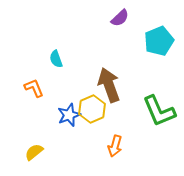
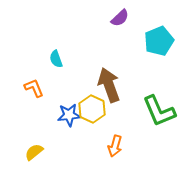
yellow hexagon: rotated 12 degrees counterclockwise
blue star: rotated 15 degrees clockwise
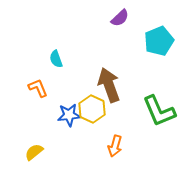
orange L-shape: moved 4 px right
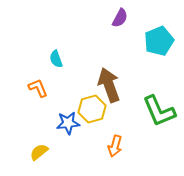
purple semicircle: rotated 18 degrees counterclockwise
yellow hexagon: rotated 20 degrees clockwise
blue star: moved 1 px left, 8 px down
yellow semicircle: moved 5 px right
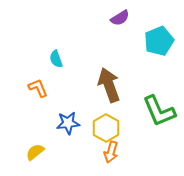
purple semicircle: rotated 30 degrees clockwise
yellow hexagon: moved 14 px right, 19 px down; rotated 16 degrees counterclockwise
orange arrow: moved 4 px left, 6 px down
yellow semicircle: moved 4 px left
